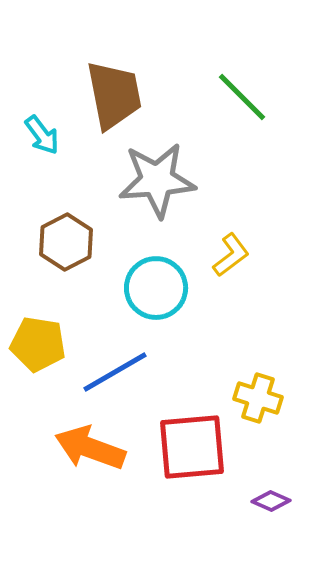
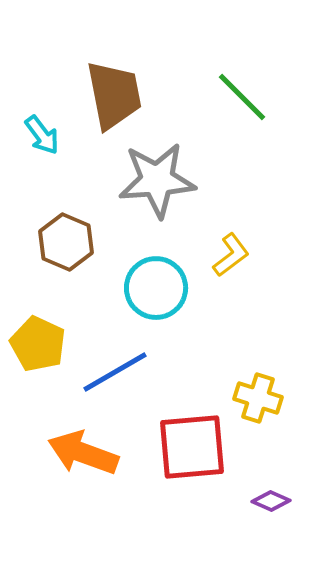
brown hexagon: rotated 10 degrees counterclockwise
yellow pentagon: rotated 16 degrees clockwise
orange arrow: moved 7 px left, 5 px down
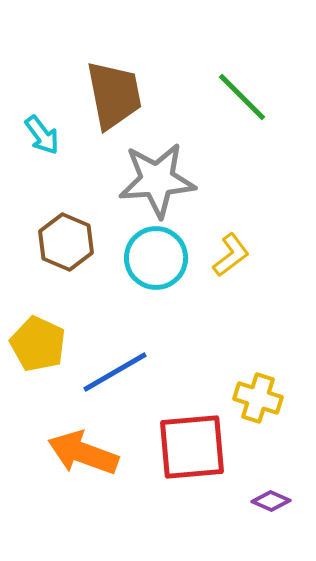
cyan circle: moved 30 px up
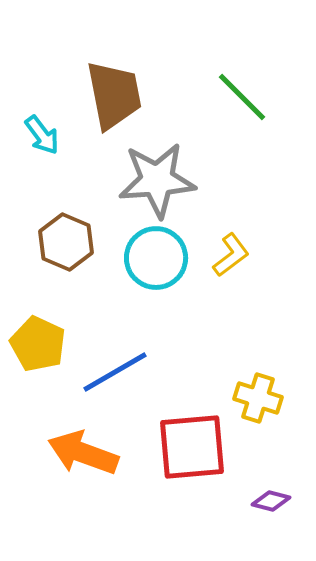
purple diamond: rotated 9 degrees counterclockwise
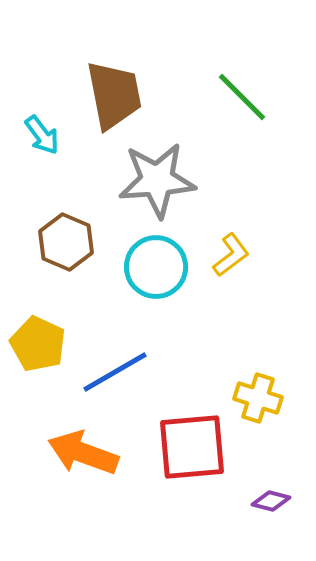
cyan circle: moved 9 px down
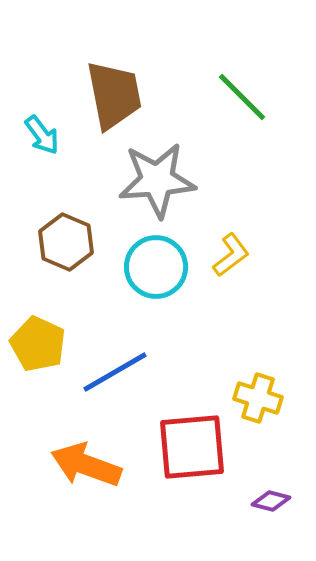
orange arrow: moved 3 px right, 12 px down
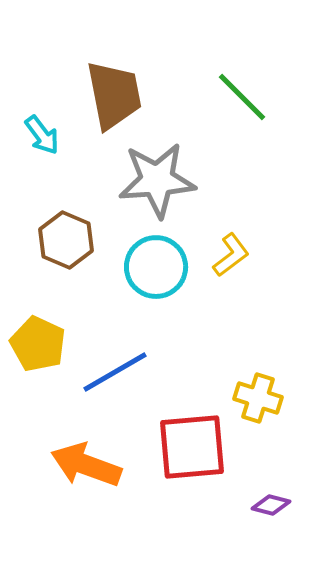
brown hexagon: moved 2 px up
purple diamond: moved 4 px down
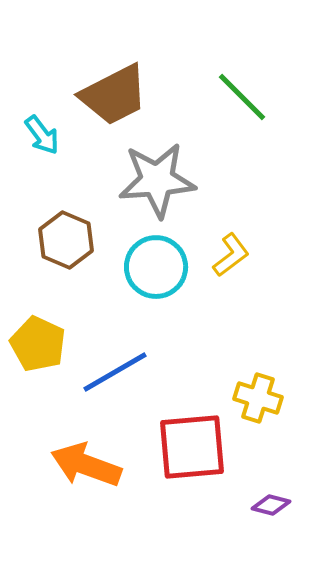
brown trapezoid: rotated 74 degrees clockwise
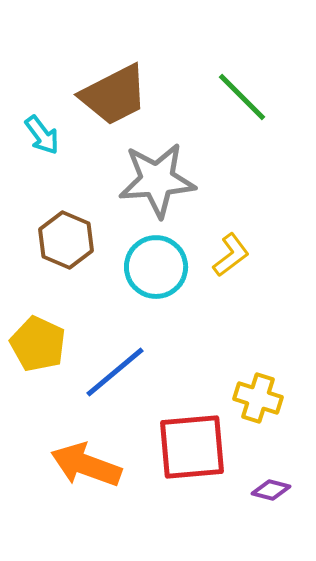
blue line: rotated 10 degrees counterclockwise
purple diamond: moved 15 px up
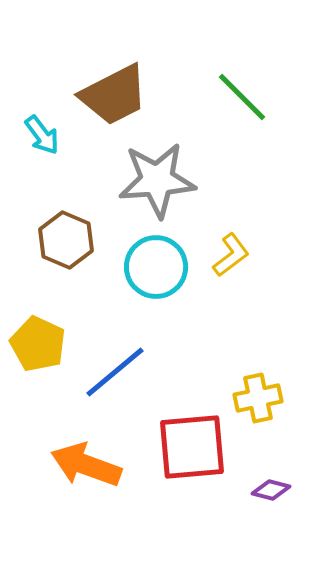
yellow cross: rotated 30 degrees counterclockwise
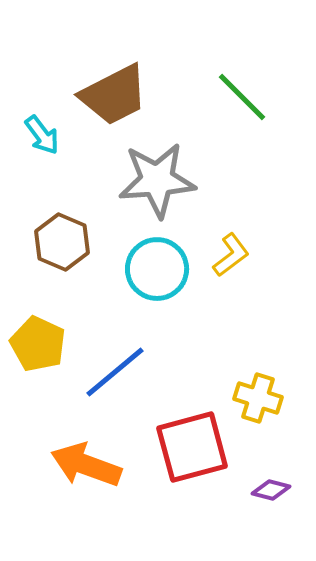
brown hexagon: moved 4 px left, 2 px down
cyan circle: moved 1 px right, 2 px down
yellow cross: rotated 30 degrees clockwise
red square: rotated 10 degrees counterclockwise
